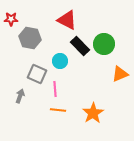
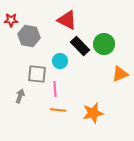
red star: moved 1 px down
gray hexagon: moved 1 px left, 2 px up
gray square: rotated 18 degrees counterclockwise
orange star: rotated 20 degrees clockwise
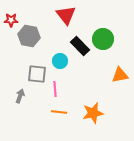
red triangle: moved 1 px left, 5 px up; rotated 25 degrees clockwise
green circle: moved 1 px left, 5 px up
orange triangle: moved 1 px down; rotated 12 degrees clockwise
orange line: moved 1 px right, 2 px down
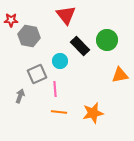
green circle: moved 4 px right, 1 px down
gray square: rotated 30 degrees counterclockwise
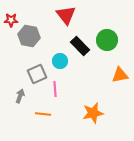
orange line: moved 16 px left, 2 px down
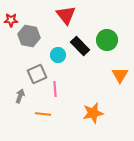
cyan circle: moved 2 px left, 6 px up
orange triangle: rotated 48 degrees counterclockwise
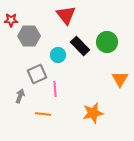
gray hexagon: rotated 10 degrees counterclockwise
green circle: moved 2 px down
orange triangle: moved 4 px down
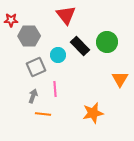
gray square: moved 1 px left, 7 px up
gray arrow: moved 13 px right
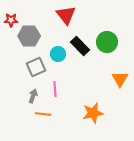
cyan circle: moved 1 px up
